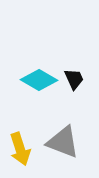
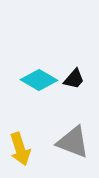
black trapezoid: rotated 65 degrees clockwise
gray triangle: moved 10 px right
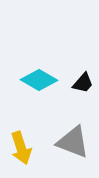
black trapezoid: moved 9 px right, 4 px down
yellow arrow: moved 1 px right, 1 px up
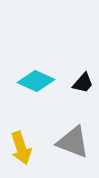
cyan diamond: moved 3 px left, 1 px down; rotated 6 degrees counterclockwise
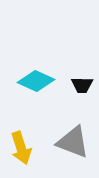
black trapezoid: moved 1 px left, 2 px down; rotated 50 degrees clockwise
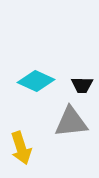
gray triangle: moved 2 px left, 20 px up; rotated 27 degrees counterclockwise
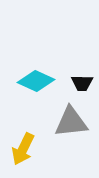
black trapezoid: moved 2 px up
yellow arrow: moved 2 px right, 1 px down; rotated 44 degrees clockwise
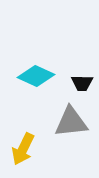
cyan diamond: moved 5 px up
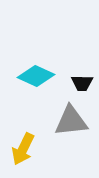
gray triangle: moved 1 px up
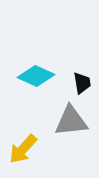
black trapezoid: rotated 100 degrees counterclockwise
yellow arrow: rotated 16 degrees clockwise
